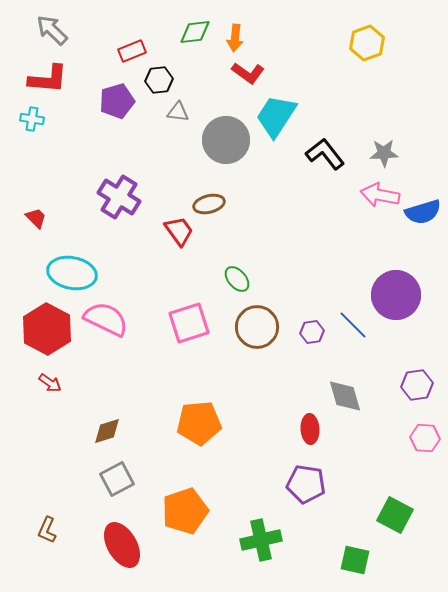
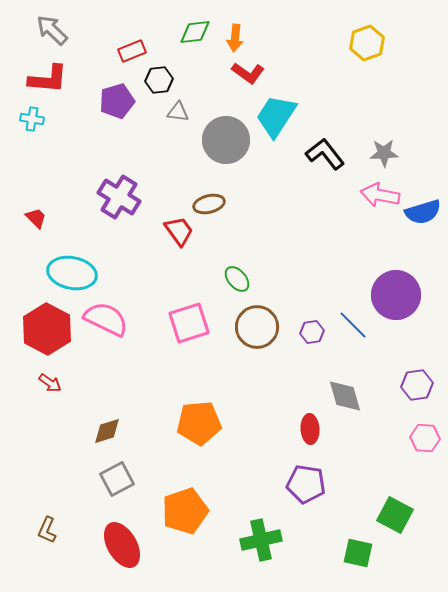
green square at (355, 560): moved 3 px right, 7 px up
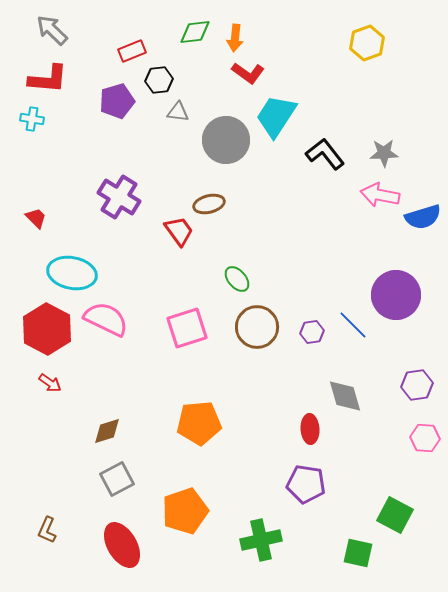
blue semicircle at (423, 212): moved 5 px down
pink square at (189, 323): moved 2 px left, 5 px down
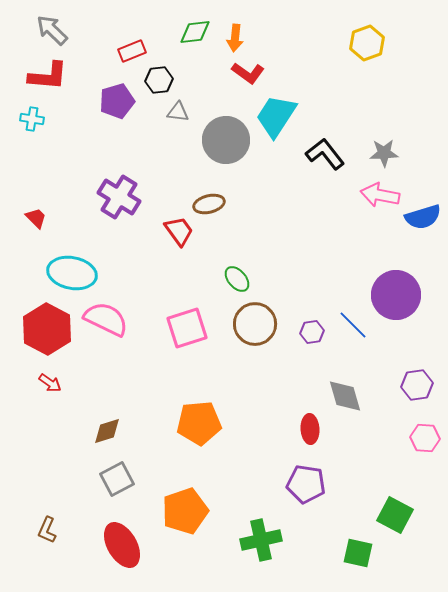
red L-shape at (48, 79): moved 3 px up
brown circle at (257, 327): moved 2 px left, 3 px up
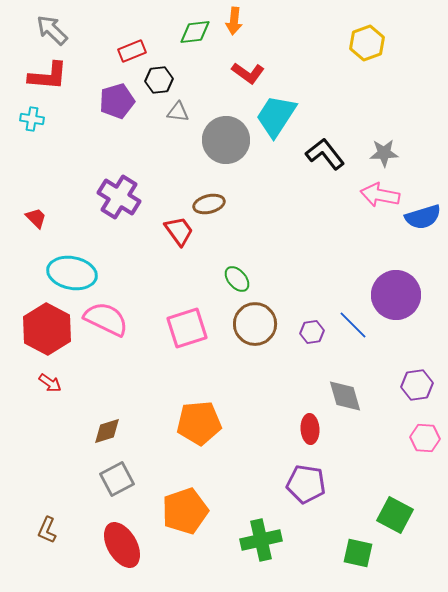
orange arrow at (235, 38): moved 1 px left, 17 px up
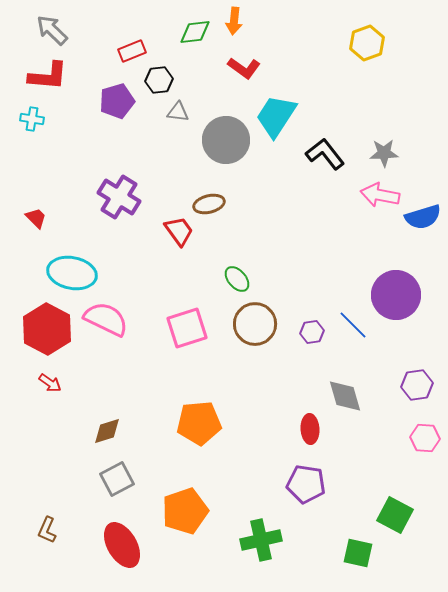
red L-shape at (248, 73): moved 4 px left, 5 px up
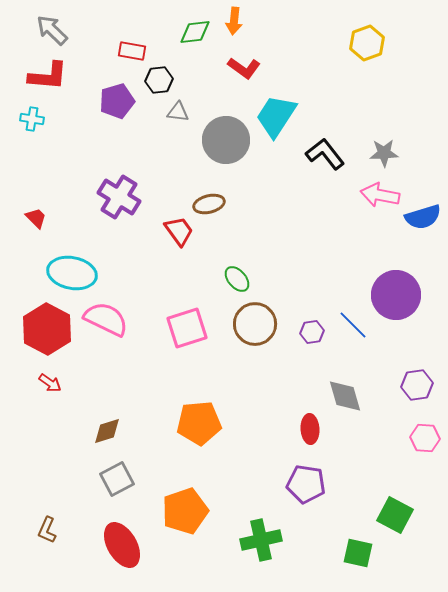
red rectangle at (132, 51): rotated 32 degrees clockwise
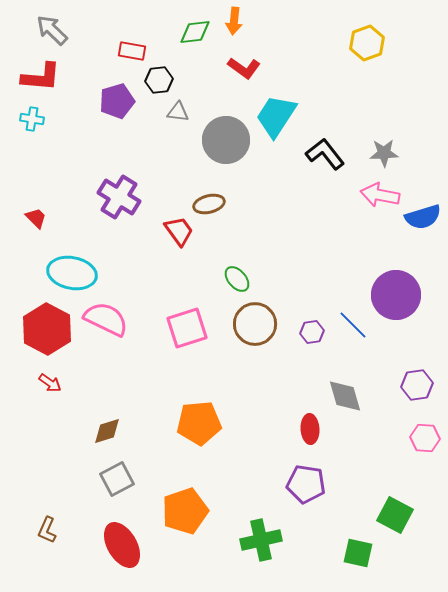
red L-shape at (48, 76): moved 7 px left, 1 px down
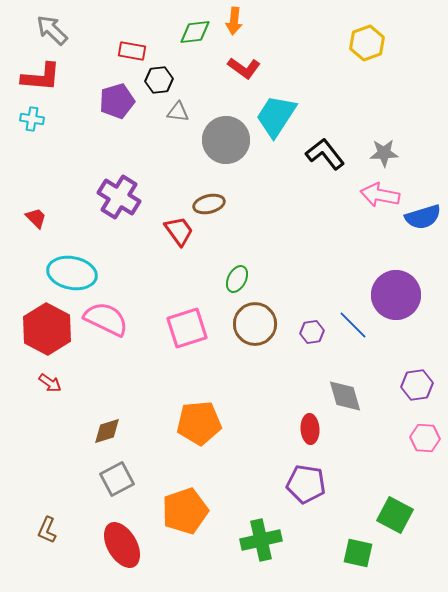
green ellipse at (237, 279): rotated 68 degrees clockwise
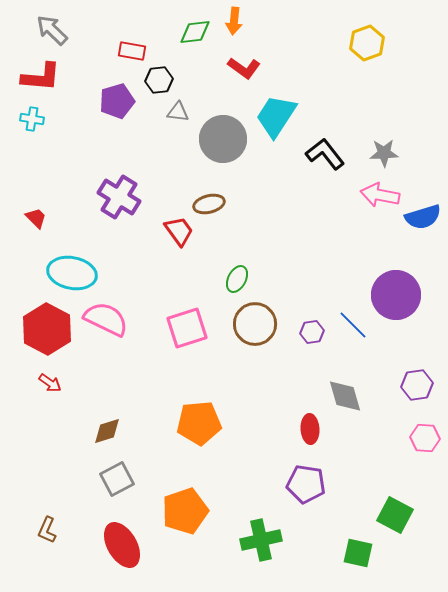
gray circle at (226, 140): moved 3 px left, 1 px up
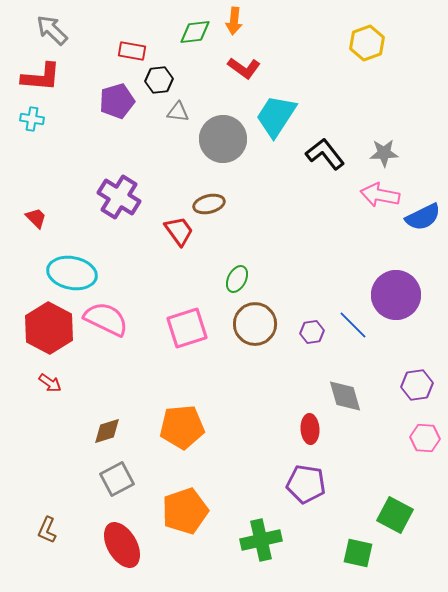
blue semicircle at (423, 217): rotated 9 degrees counterclockwise
red hexagon at (47, 329): moved 2 px right, 1 px up
orange pentagon at (199, 423): moved 17 px left, 4 px down
